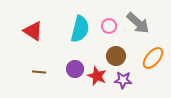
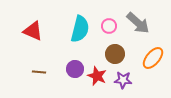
red triangle: rotated 10 degrees counterclockwise
brown circle: moved 1 px left, 2 px up
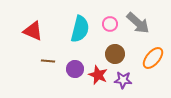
pink circle: moved 1 px right, 2 px up
brown line: moved 9 px right, 11 px up
red star: moved 1 px right, 1 px up
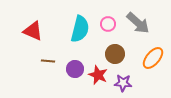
pink circle: moved 2 px left
purple star: moved 3 px down
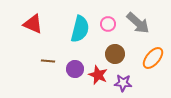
red triangle: moved 7 px up
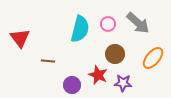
red triangle: moved 13 px left, 14 px down; rotated 30 degrees clockwise
purple circle: moved 3 px left, 16 px down
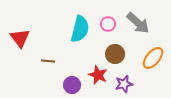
purple star: moved 1 px right, 1 px down; rotated 18 degrees counterclockwise
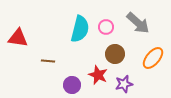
pink circle: moved 2 px left, 3 px down
red triangle: moved 2 px left; rotated 45 degrees counterclockwise
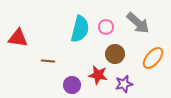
red star: rotated 12 degrees counterclockwise
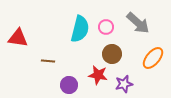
brown circle: moved 3 px left
purple circle: moved 3 px left
